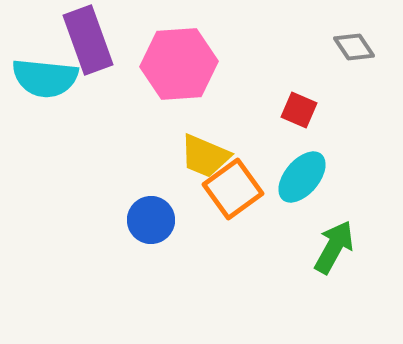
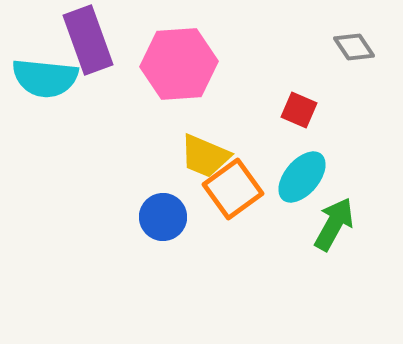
blue circle: moved 12 px right, 3 px up
green arrow: moved 23 px up
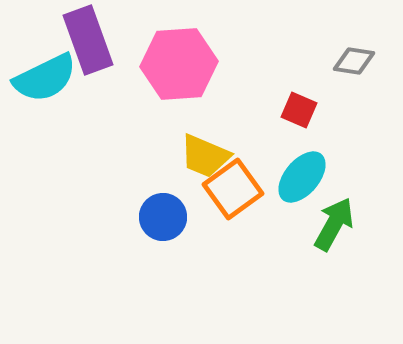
gray diamond: moved 14 px down; rotated 48 degrees counterclockwise
cyan semicircle: rotated 32 degrees counterclockwise
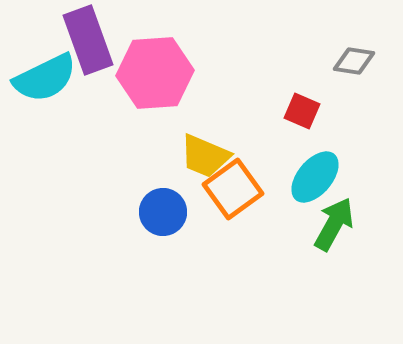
pink hexagon: moved 24 px left, 9 px down
red square: moved 3 px right, 1 px down
cyan ellipse: moved 13 px right
blue circle: moved 5 px up
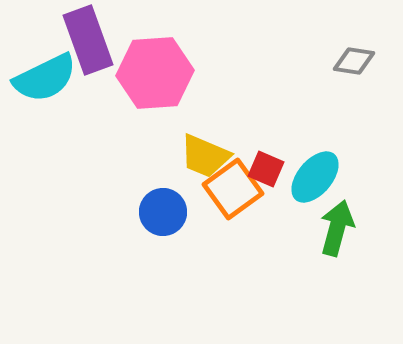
red square: moved 36 px left, 58 px down
green arrow: moved 3 px right, 4 px down; rotated 14 degrees counterclockwise
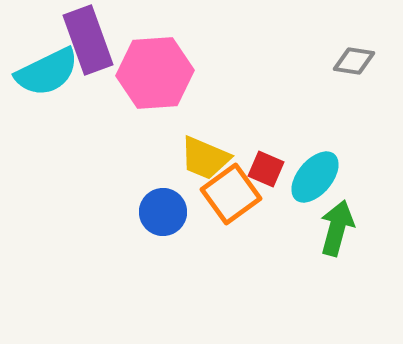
cyan semicircle: moved 2 px right, 6 px up
yellow trapezoid: moved 2 px down
orange square: moved 2 px left, 5 px down
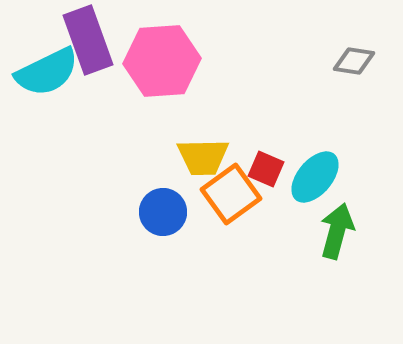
pink hexagon: moved 7 px right, 12 px up
yellow trapezoid: moved 2 px left, 1 px up; rotated 24 degrees counterclockwise
green arrow: moved 3 px down
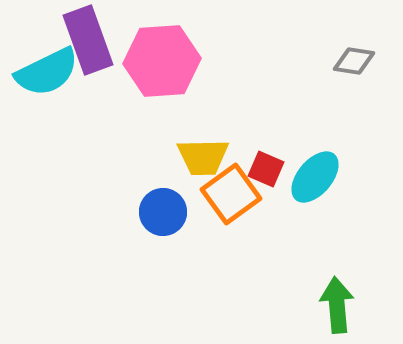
green arrow: moved 74 px down; rotated 20 degrees counterclockwise
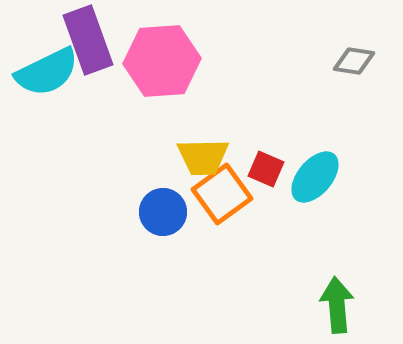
orange square: moved 9 px left
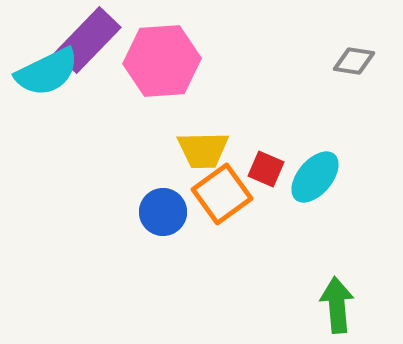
purple rectangle: rotated 64 degrees clockwise
yellow trapezoid: moved 7 px up
